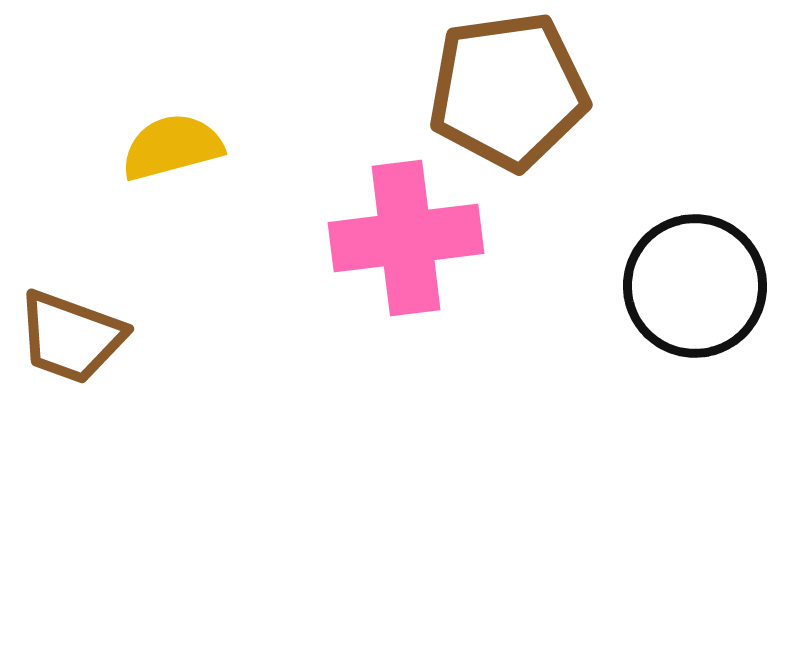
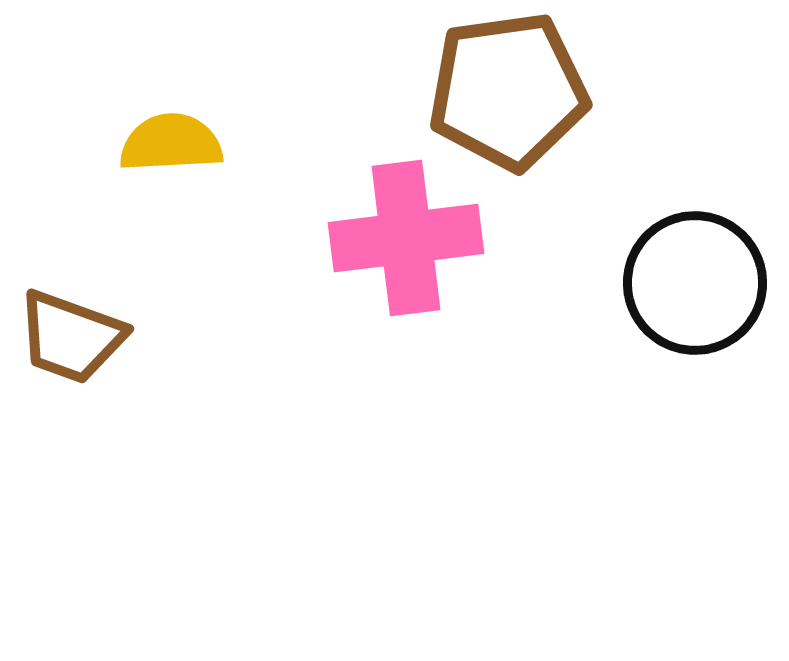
yellow semicircle: moved 1 px left, 4 px up; rotated 12 degrees clockwise
black circle: moved 3 px up
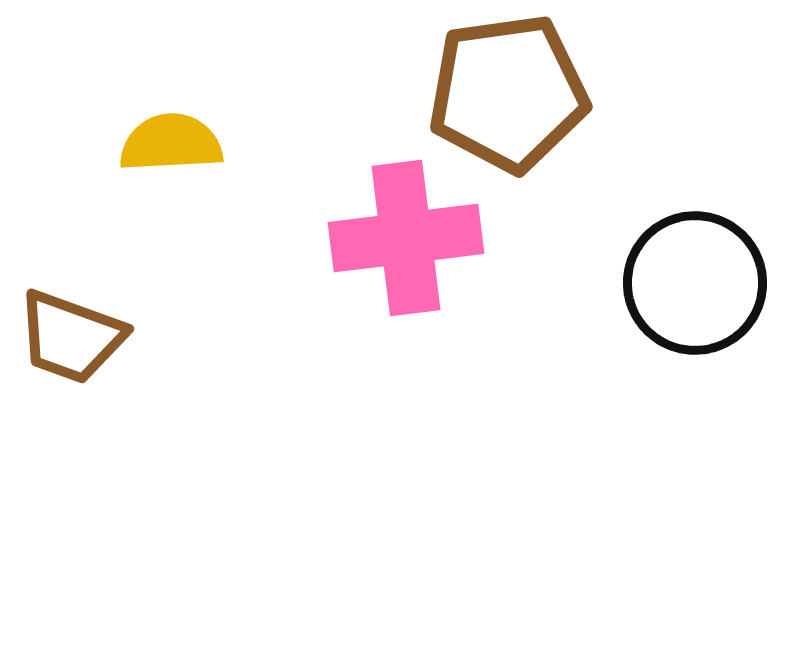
brown pentagon: moved 2 px down
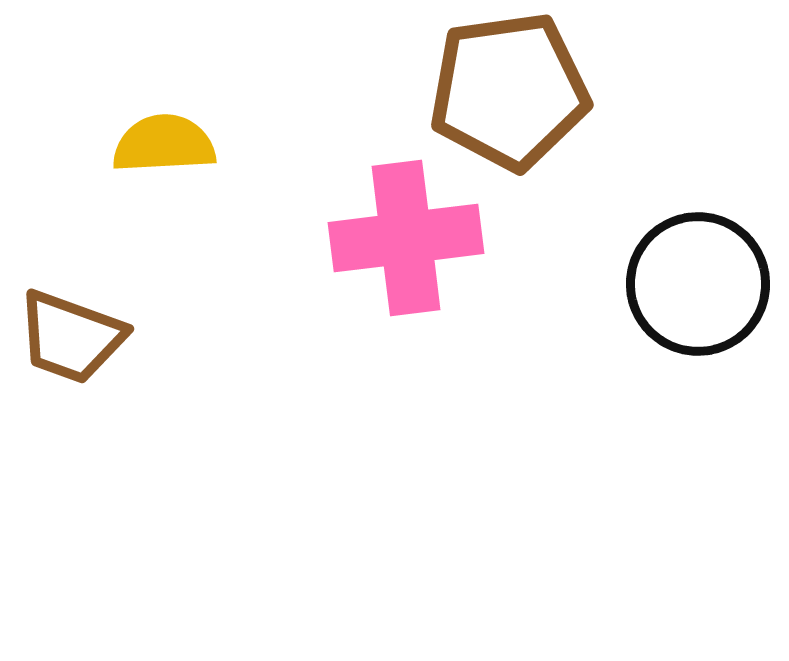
brown pentagon: moved 1 px right, 2 px up
yellow semicircle: moved 7 px left, 1 px down
black circle: moved 3 px right, 1 px down
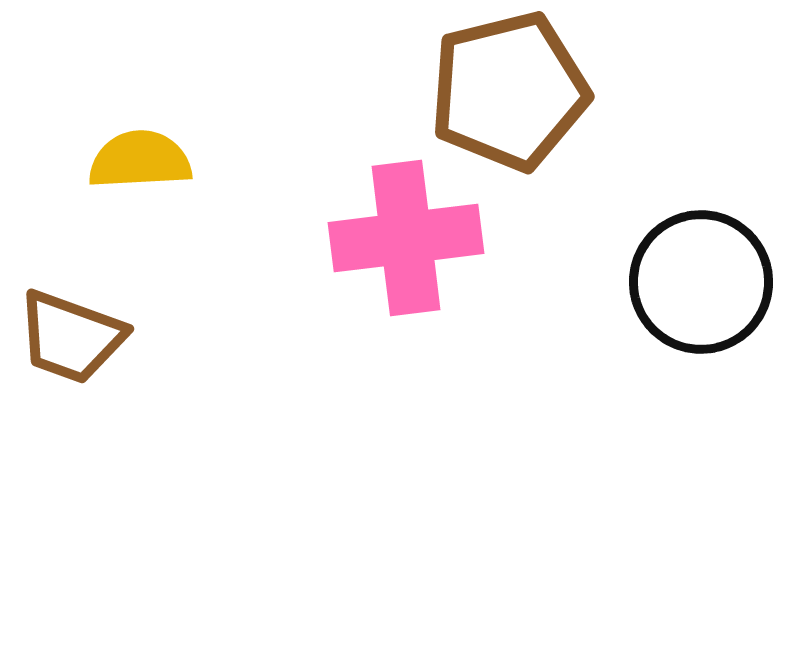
brown pentagon: rotated 6 degrees counterclockwise
yellow semicircle: moved 24 px left, 16 px down
black circle: moved 3 px right, 2 px up
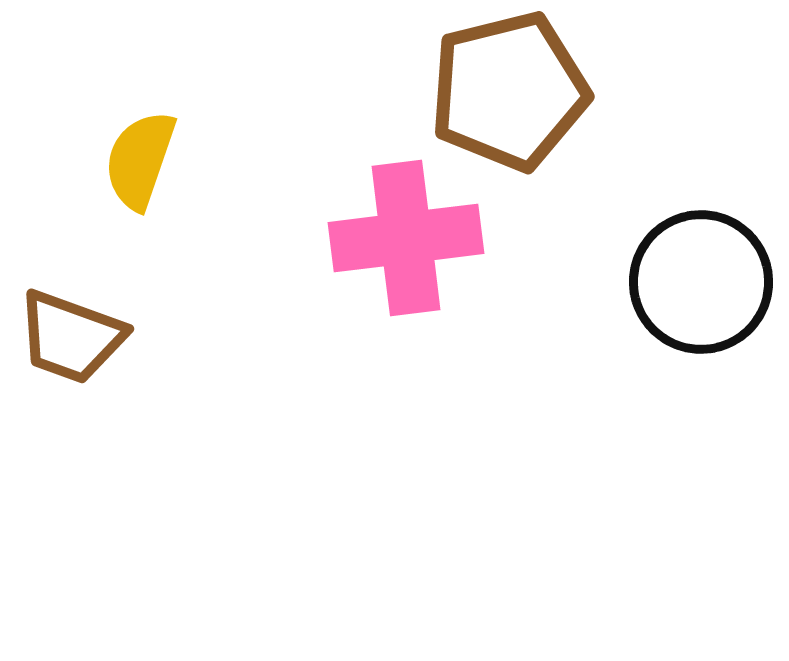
yellow semicircle: rotated 68 degrees counterclockwise
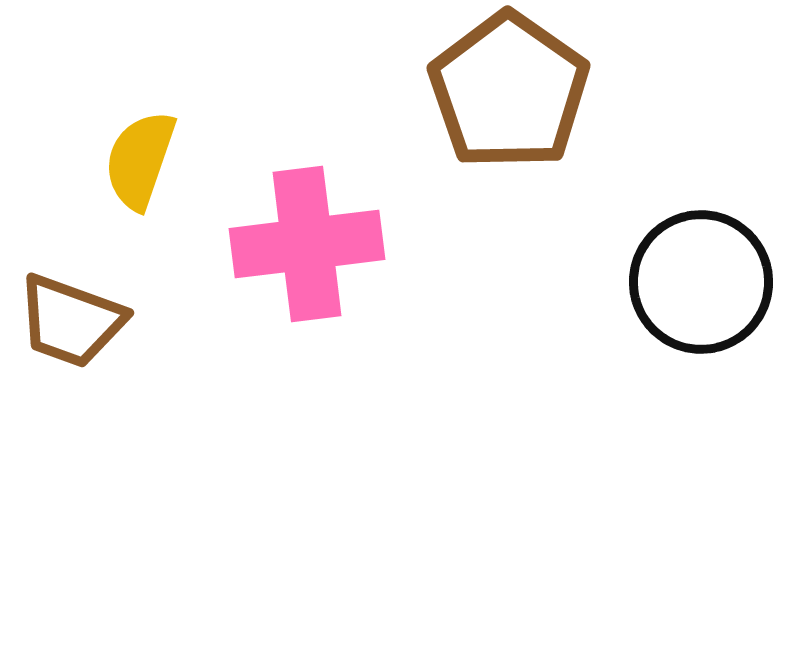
brown pentagon: rotated 23 degrees counterclockwise
pink cross: moved 99 px left, 6 px down
brown trapezoid: moved 16 px up
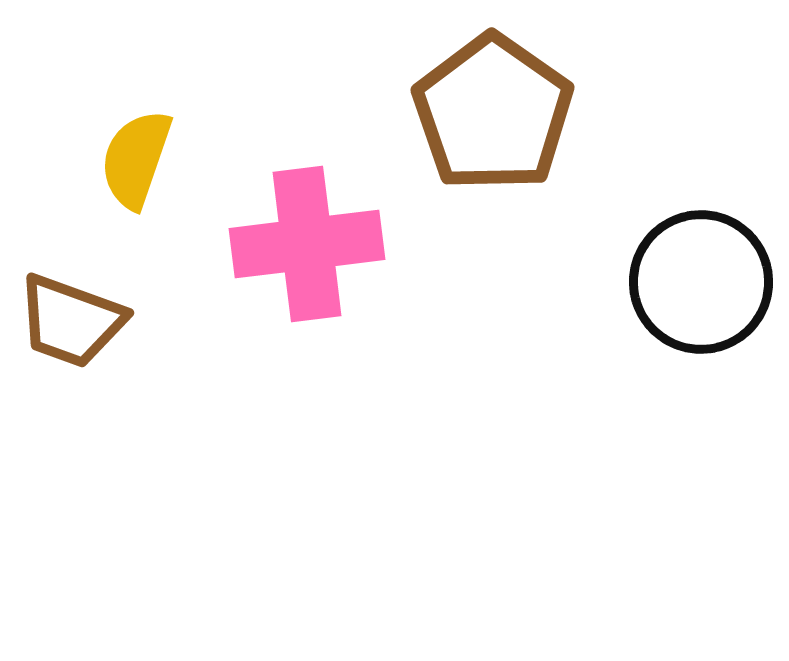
brown pentagon: moved 16 px left, 22 px down
yellow semicircle: moved 4 px left, 1 px up
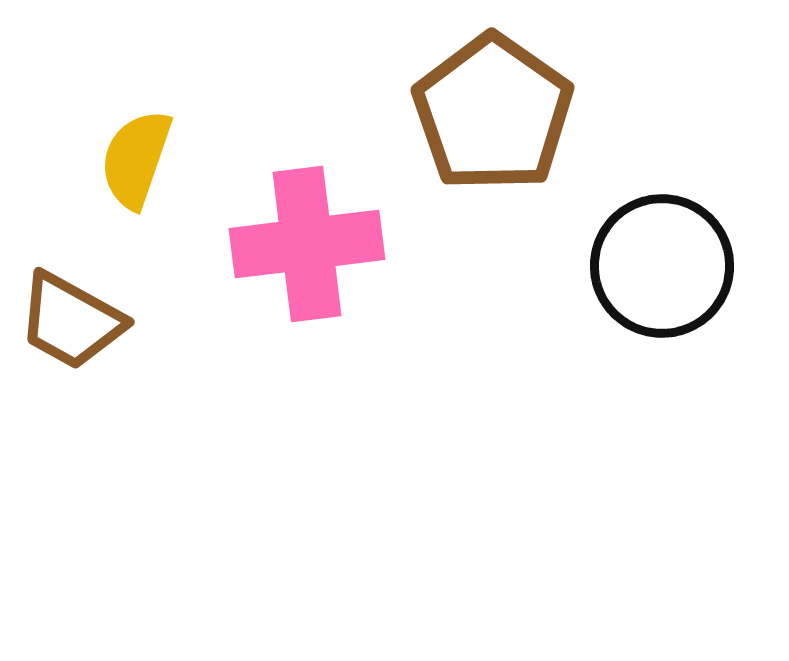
black circle: moved 39 px left, 16 px up
brown trapezoid: rotated 9 degrees clockwise
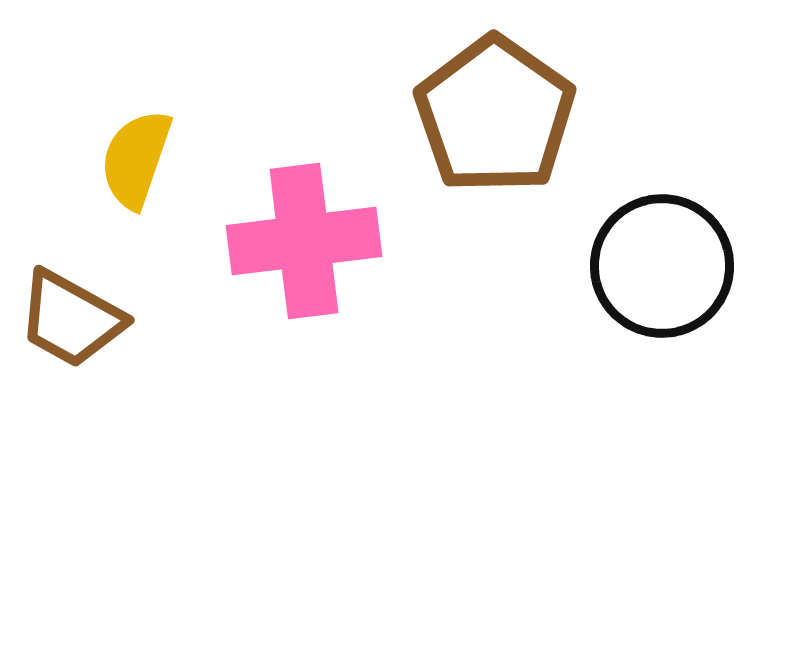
brown pentagon: moved 2 px right, 2 px down
pink cross: moved 3 px left, 3 px up
brown trapezoid: moved 2 px up
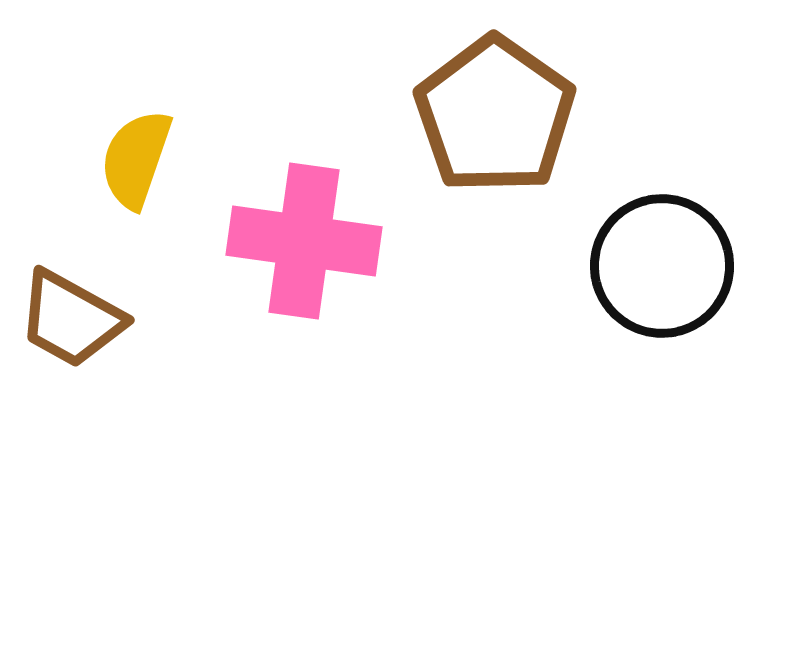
pink cross: rotated 15 degrees clockwise
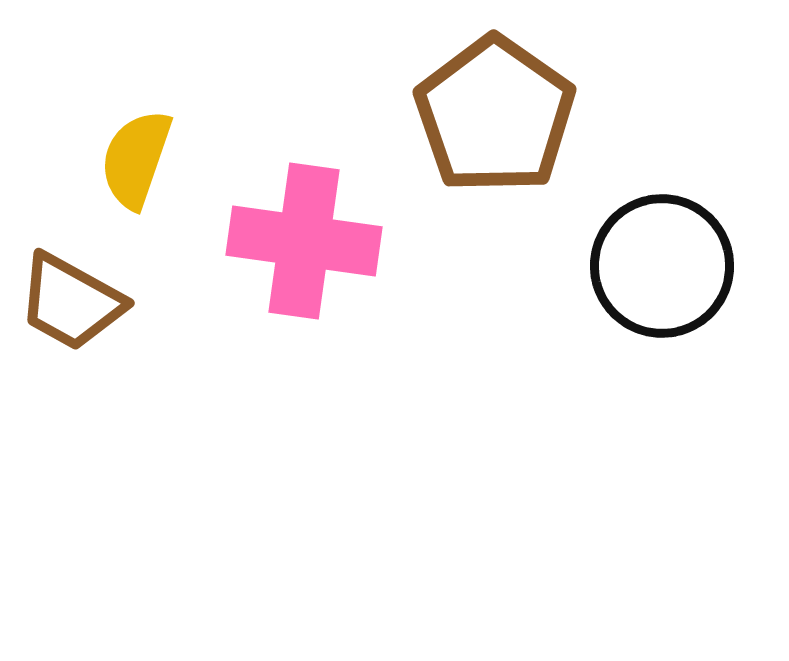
brown trapezoid: moved 17 px up
